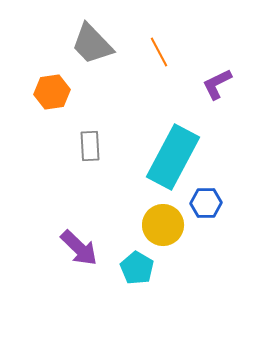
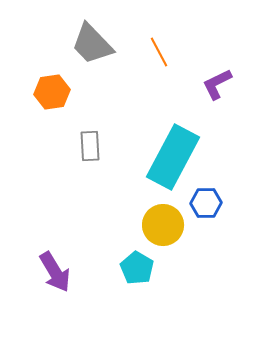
purple arrow: moved 24 px left, 24 px down; rotated 15 degrees clockwise
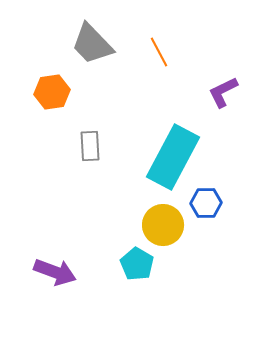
purple L-shape: moved 6 px right, 8 px down
cyan pentagon: moved 4 px up
purple arrow: rotated 39 degrees counterclockwise
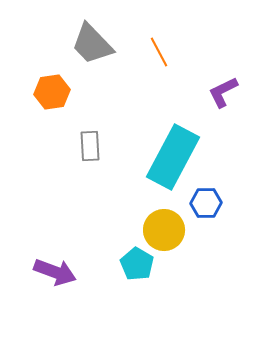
yellow circle: moved 1 px right, 5 px down
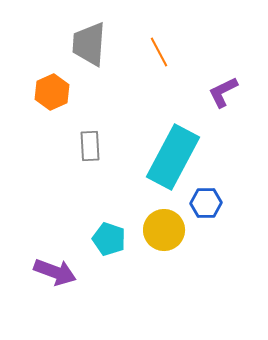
gray trapezoid: moved 3 px left; rotated 48 degrees clockwise
orange hexagon: rotated 16 degrees counterclockwise
cyan pentagon: moved 28 px left, 25 px up; rotated 12 degrees counterclockwise
